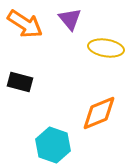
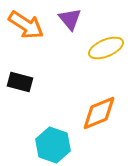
orange arrow: moved 1 px right, 1 px down
yellow ellipse: rotated 32 degrees counterclockwise
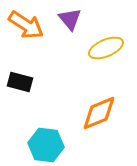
cyan hexagon: moved 7 px left; rotated 12 degrees counterclockwise
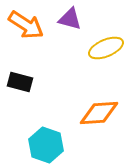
purple triangle: rotated 35 degrees counterclockwise
orange diamond: rotated 18 degrees clockwise
cyan hexagon: rotated 12 degrees clockwise
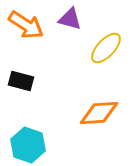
yellow ellipse: rotated 24 degrees counterclockwise
black rectangle: moved 1 px right, 1 px up
cyan hexagon: moved 18 px left
